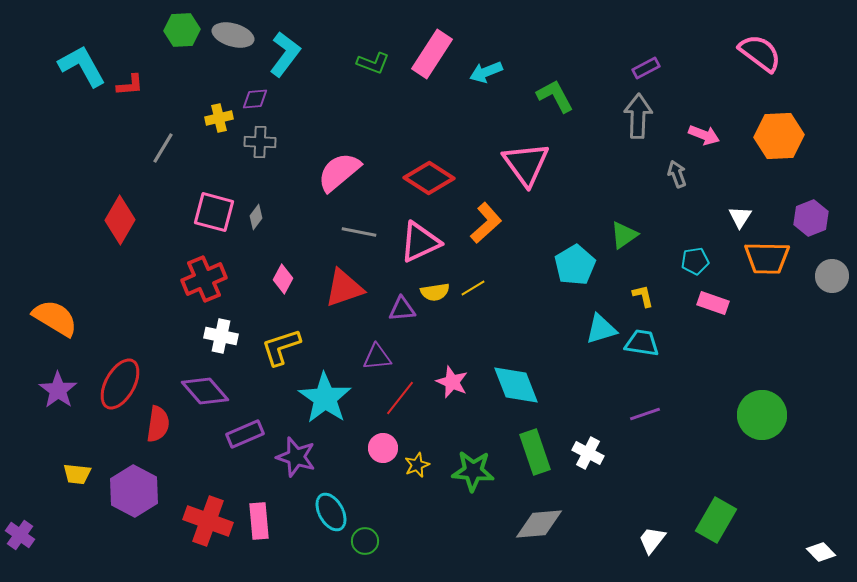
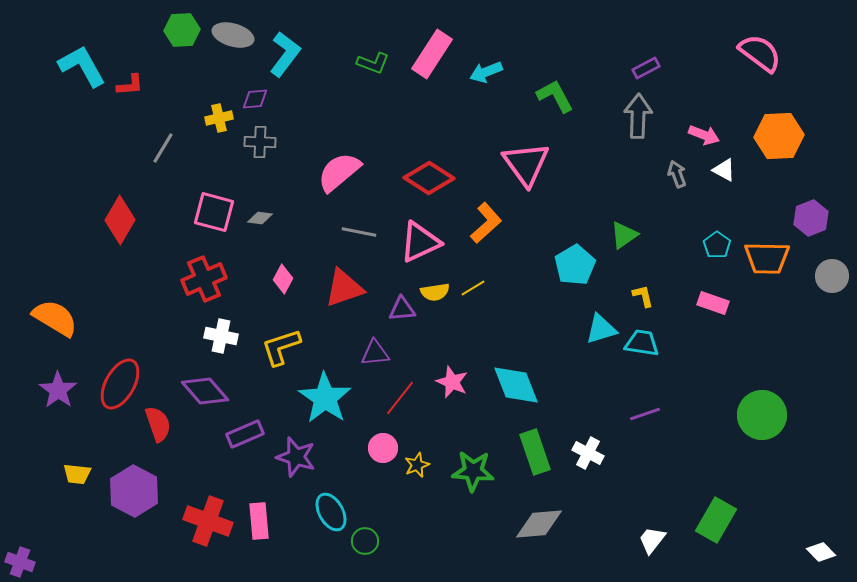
gray diamond at (256, 217): moved 4 px right, 1 px down; rotated 60 degrees clockwise
white triangle at (740, 217): moved 16 px left, 47 px up; rotated 35 degrees counterclockwise
cyan pentagon at (695, 261): moved 22 px right, 16 px up; rotated 28 degrees counterclockwise
purple triangle at (377, 357): moved 2 px left, 4 px up
red semicircle at (158, 424): rotated 27 degrees counterclockwise
purple cross at (20, 535): moved 27 px down; rotated 16 degrees counterclockwise
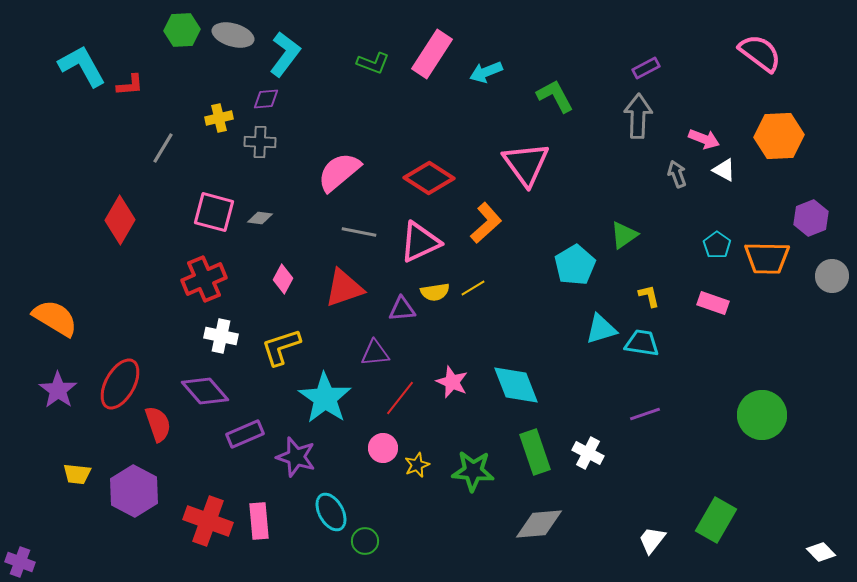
purple diamond at (255, 99): moved 11 px right
pink arrow at (704, 135): moved 4 px down
yellow L-shape at (643, 296): moved 6 px right
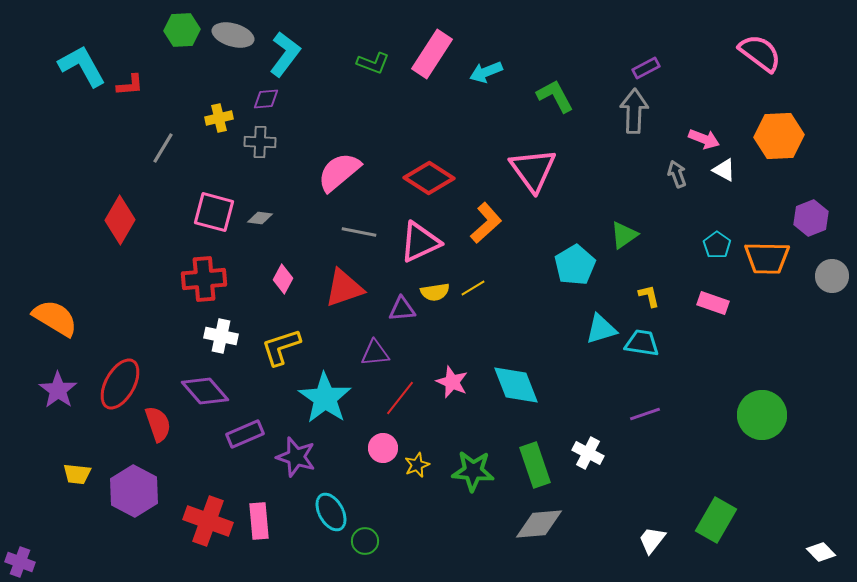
gray arrow at (638, 116): moved 4 px left, 5 px up
pink triangle at (526, 164): moved 7 px right, 6 px down
red cross at (204, 279): rotated 18 degrees clockwise
green rectangle at (535, 452): moved 13 px down
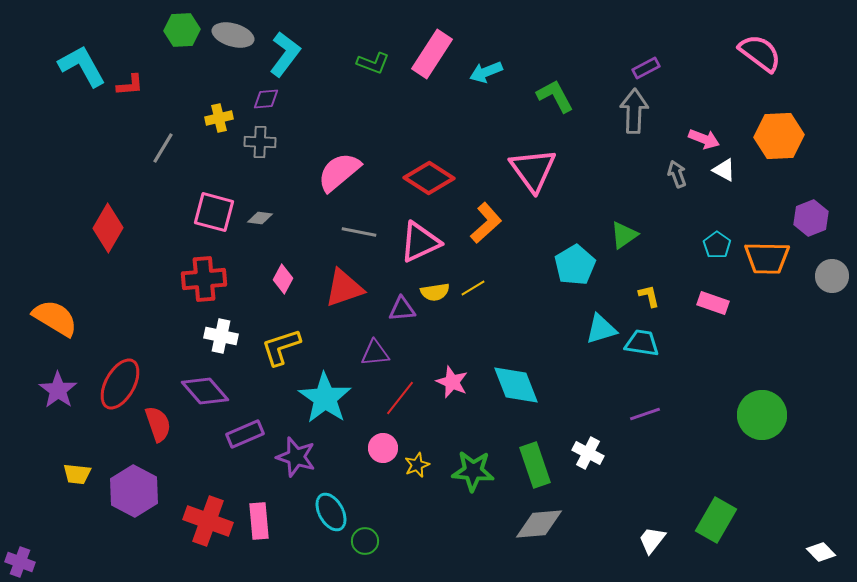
red diamond at (120, 220): moved 12 px left, 8 px down
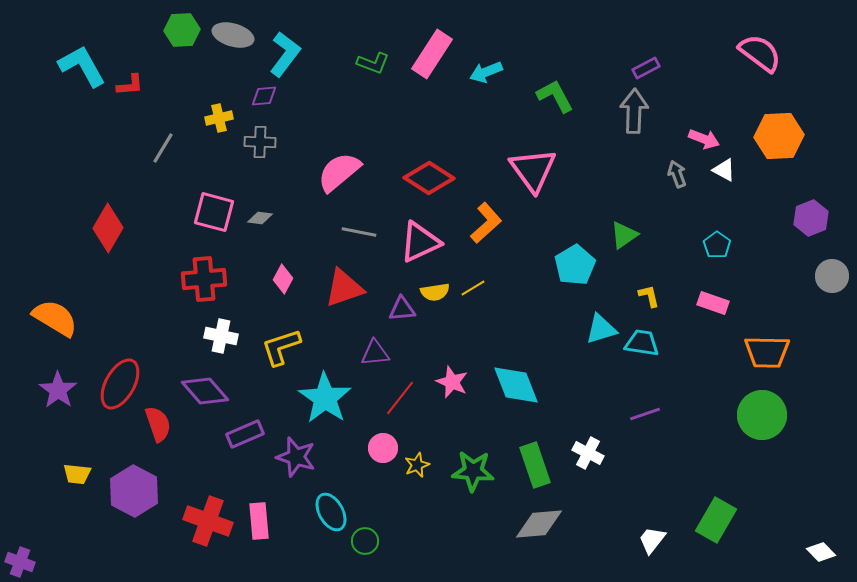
purple diamond at (266, 99): moved 2 px left, 3 px up
orange trapezoid at (767, 258): moved 94 px down
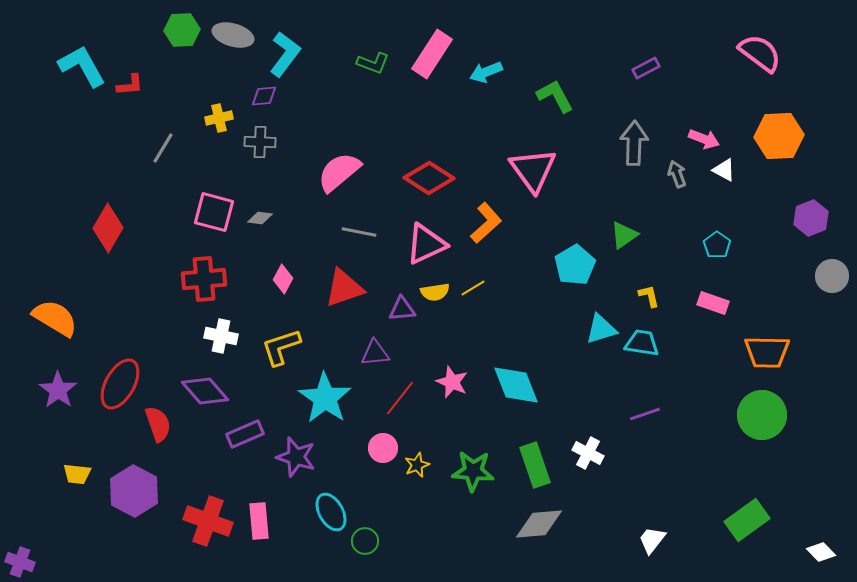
gray arrow at (634, 111): moved 32 px down
pink triangle at (420, 242): moved 6 px right, 2 px down
green rectangle at (716, 520): moved 31 px right; rotated 24 degrees clockwise
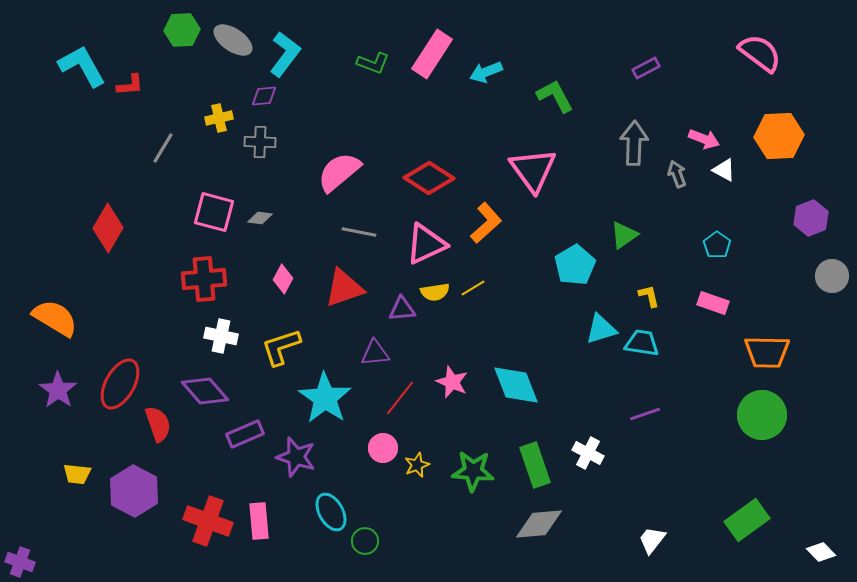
gray ellipse at (233, 35): moved 5 px down; rotated 18 degrees clockwise
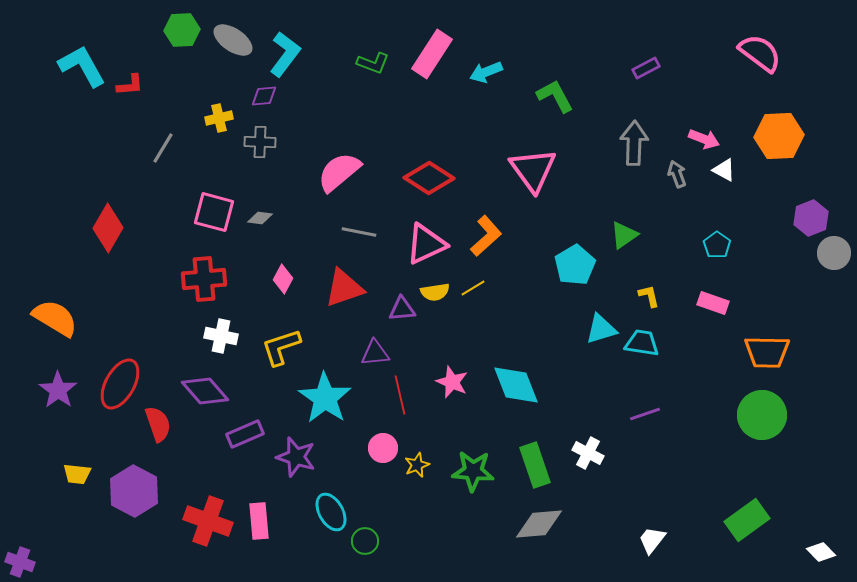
orange L-shape at (486, 223): moved 13 px down
gray circle at (832, 276): moved 2 px right, 23 px up
red line at (400, 398): moved 3 px up; rotated 51 degrees counterclockwise
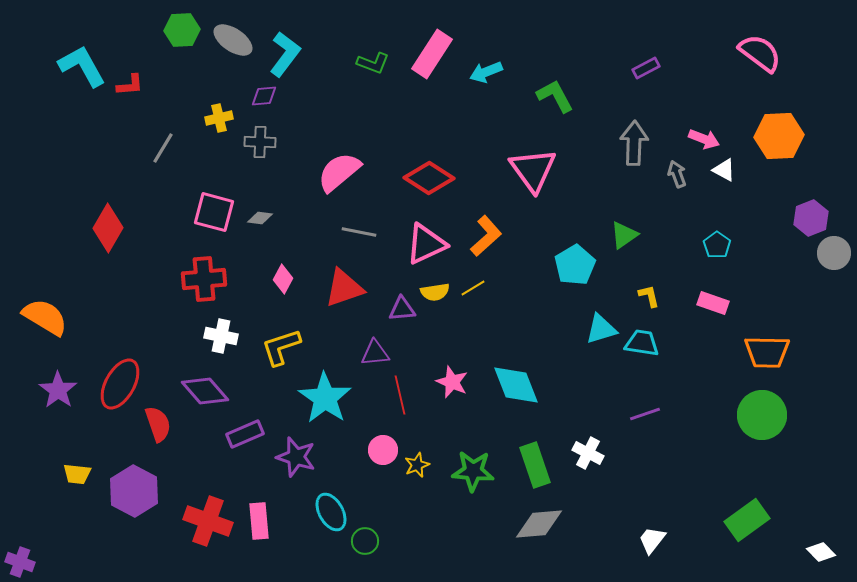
orange semicircle at (55, 318): moved 10 px left, 1 px up
pink circle at (383, 448): moved 2 px down
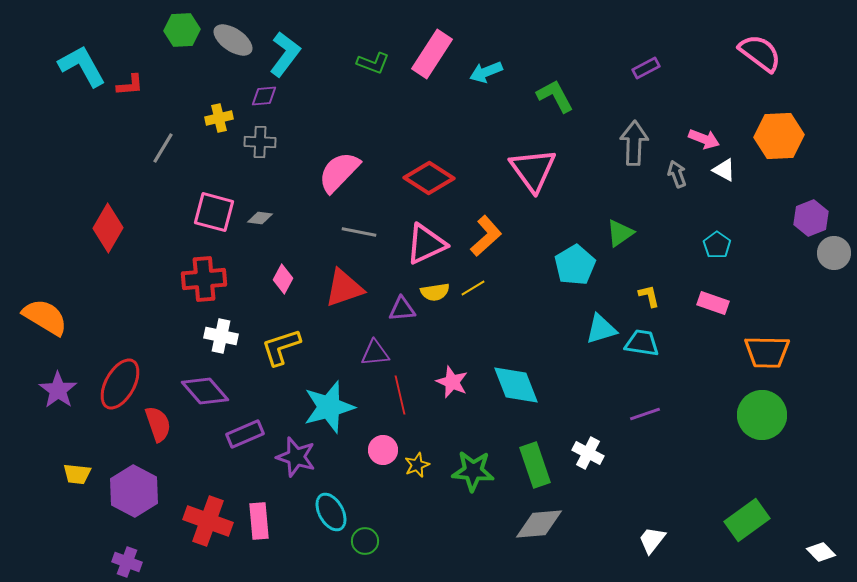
pink semicircle at (339, 172): rotated 6 degrees counterclockwise
green triangle at (624, 235): moved 4 px left, 2 px up
cyan star at (325, 398): moved 4 px right, 9 px down; rotated 22 degrees clockwise
purple cross at (20, 562): moved 107 px right
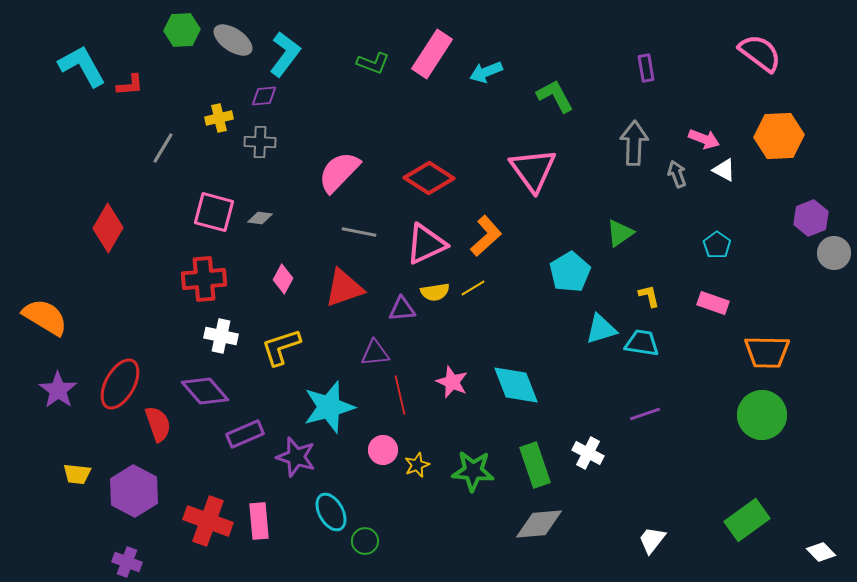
purple rectangle at (646, 68): rotated 72 degrees counterclockwise
cyan pentagon at (575, 265): moved 5 px left, 7 px down
